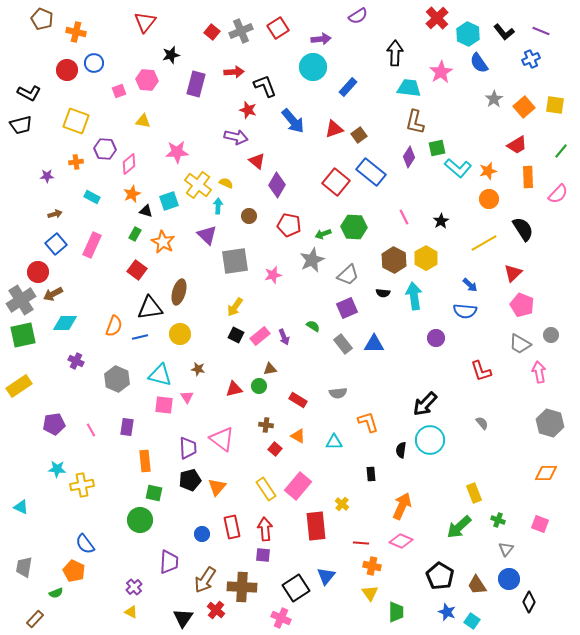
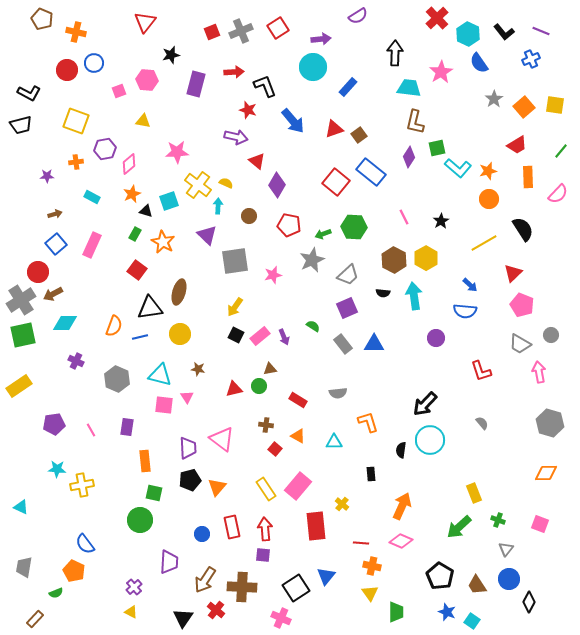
red square at (212, 32): rotated 28 degrees clockwise
purple hexagon at (105, 149): rotated 15 degrees counterclockwise
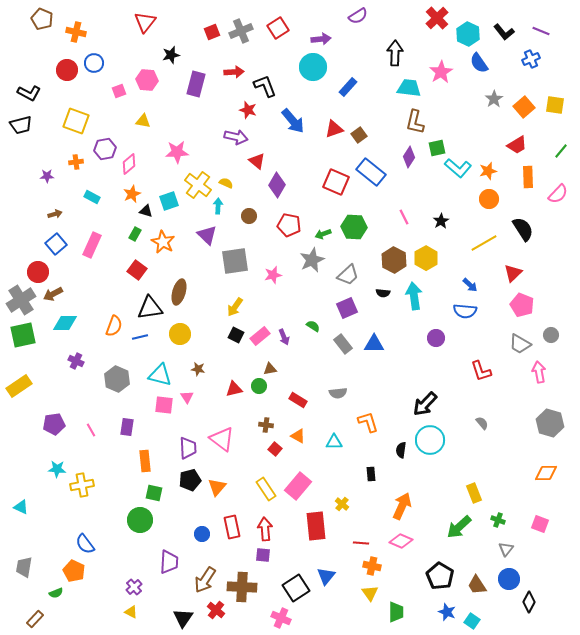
red square at (336, 182): rotated 16 degrees counterclockwise
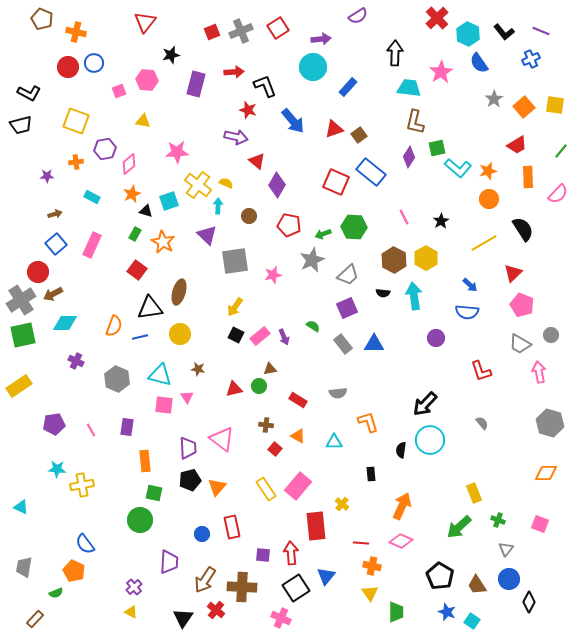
red circle at (67, 70): moved 1 px right, 3 px up
blue semicircle at (465, 311): moved 2 px right, 1 px down
red arrow at (265, 529): moved 26 px right, 24 px down
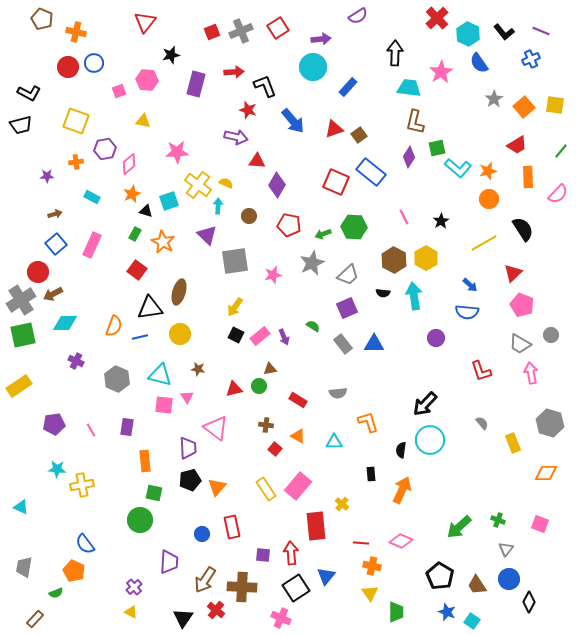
red triangle at (257, 161): rotated 36 degrees counterclockwise
gray star at (312, 260): moved 3 px down
pink arrow at (539, 372): moved 8 px left, 1 px down
pink triangle at (222, 439): moved 6 px left, 11 px up
yellow rectangle at (474, 493): moved 39 px right, 50 px up
orange arrow at (402, 506): moved 16 px up
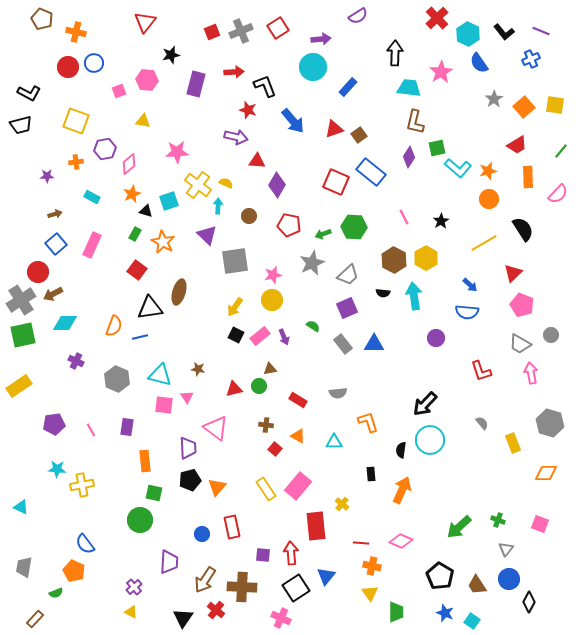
yellow circle at (180, 334): moved 92 px right, 34 px up
blue star at (447, 612): moved 2 px left, 1 px down
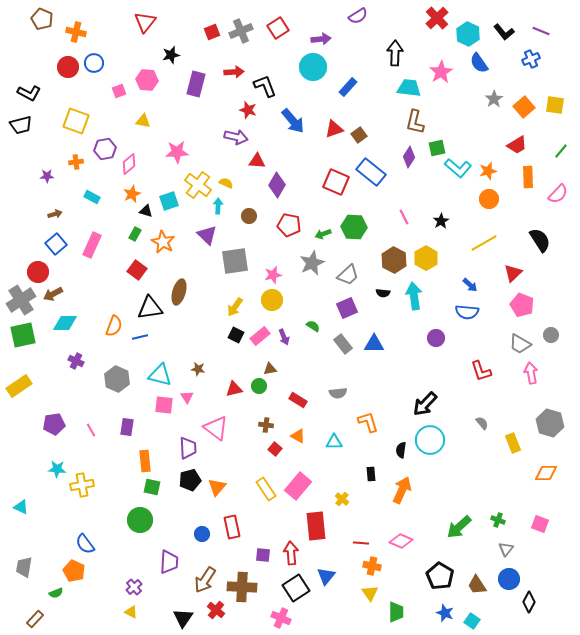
black semicircle at (523, 229): moved 17 px right, 11 px down
green square at (154, 493): moved 2 px left, 6 px up
yellow cross at (342, 504): moved 5 px up
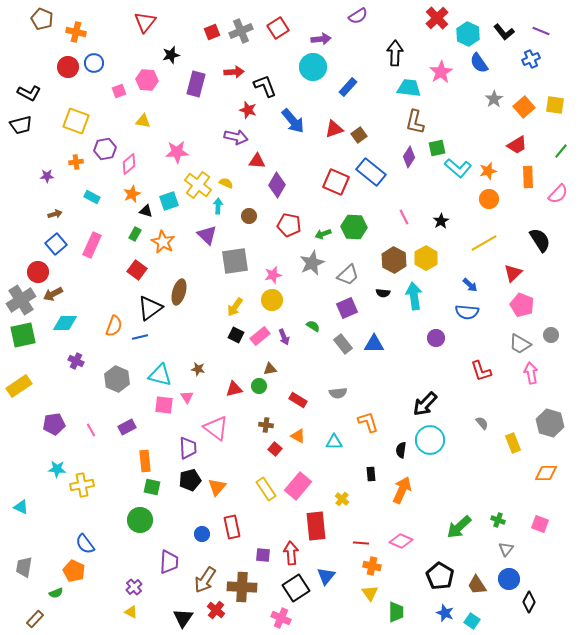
black triangle at (150, 308): rotated 28 degrees counterclockwise
purple rectangle at (127, 427): rotated 54 degrees clockwise
